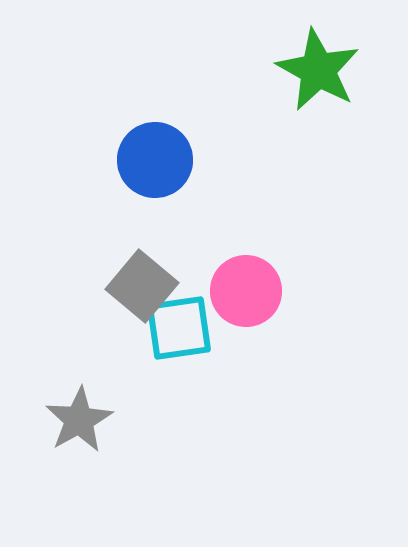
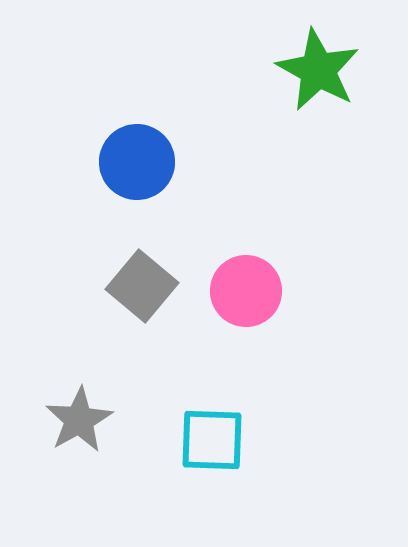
blue circle: moved 18 px left, 2 px down
cyan square: moved 33 px right, 112 px down; rotated 10 degrees clockwise
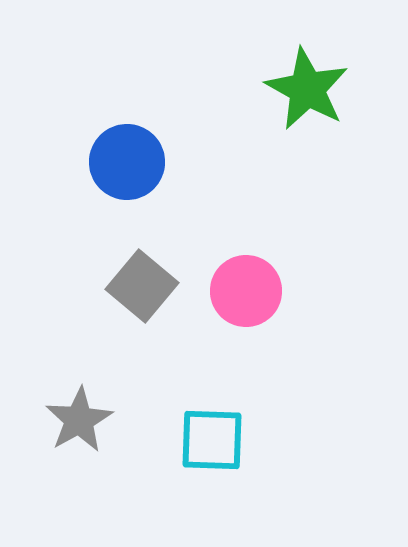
green star: moved 11 px left, 19 px down
blue circle: moved 10 px left
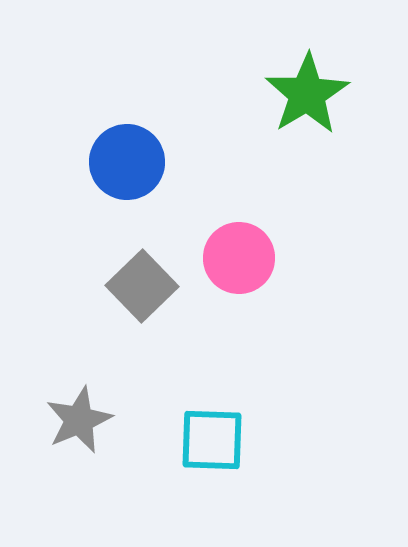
green star: moved 5 px down; rotated 12 degrees clockwise
gray square: rotated 6 degrees clockwise
pink circle: moved 7 px left, 33 px up
gray star: rotated 6 degrees clockwise
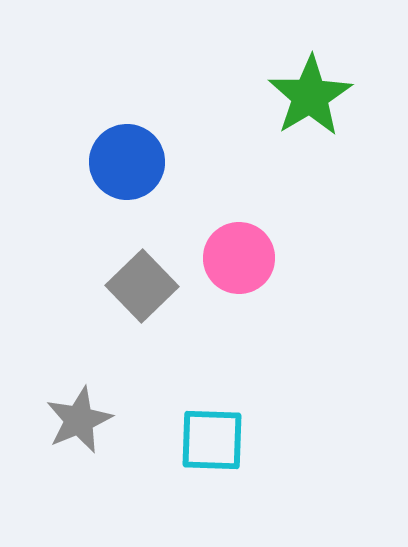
green star: moved 3 px right, 2 px down
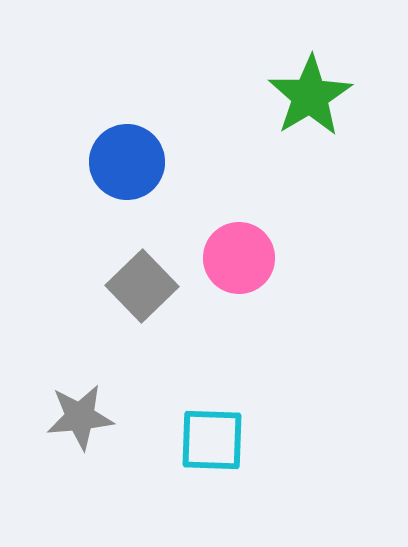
gray star: moved 1 px right, 3 px up; rotated 18 degrees clockwise
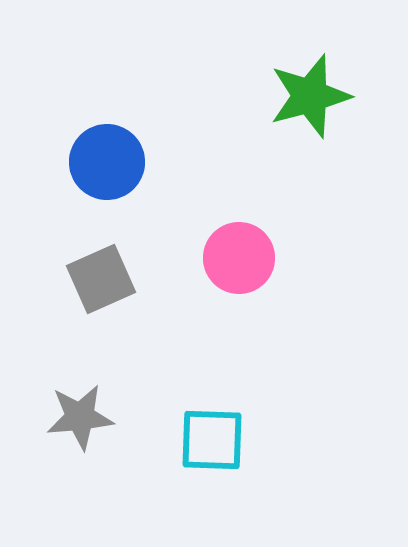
green star: rotated 16 degrees clockwise
blue circle: moved 20 px left
gray square: moved 41 px left, 7 px up; rotated 20 degrees clockwise
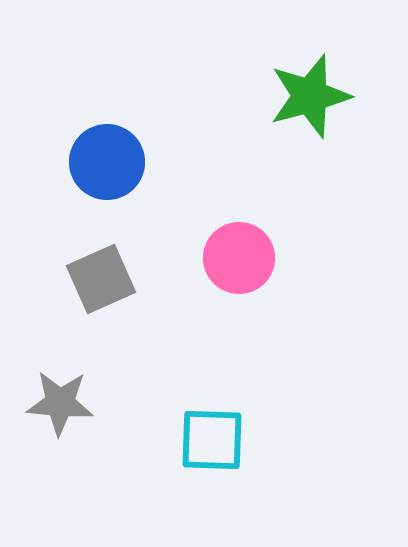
gray star: moved 20 px left, 14 px up; rotated 10 degrees clockwise
